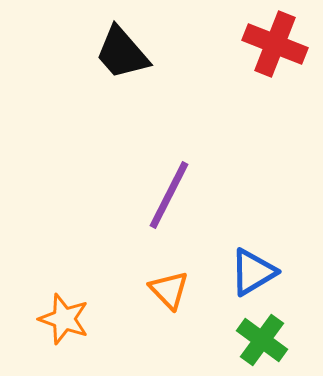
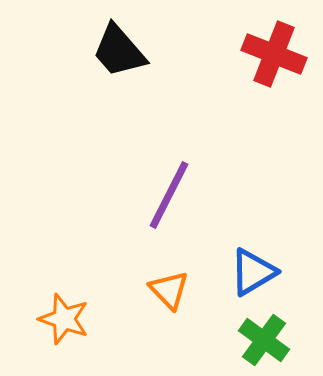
red cross: moved 1 px left, 10 px down
black trapezoid: moved 3 px left, 2 px up
green cross: moved 2 px right
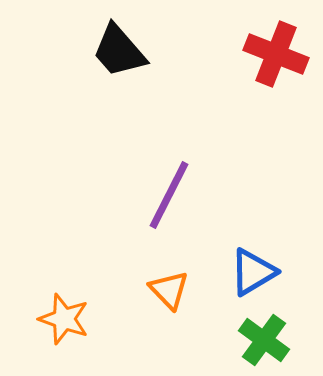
red cross: moved 2 px right
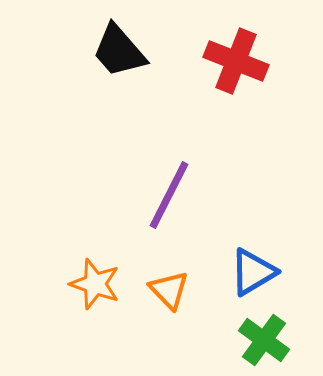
red cross: moved 40 px left, 7 px down
orange star: moved 31 px right, 35 px up
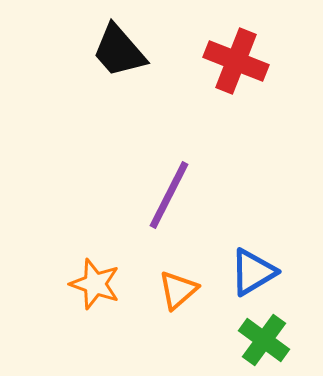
orange triangle: moved 9 px right; rotated 33 degrees clockwise
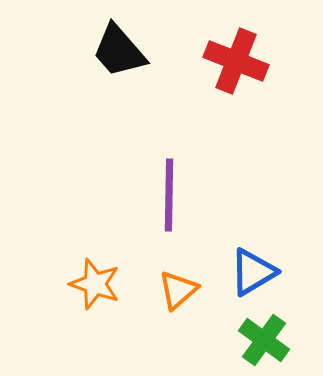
purple line: rotated 26 degrees counterclockwise
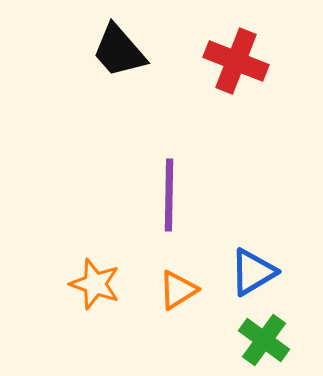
orange triangle: rotated 9 degrees clockwise
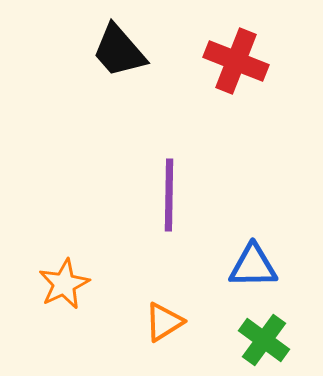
blue triangle: moved 6 px up; rotated 30 degrees clockwise
orange star: moved 31 px left; rotated 27 degrees clockwise
orange triangle: moved 14 px left, 32 px down
